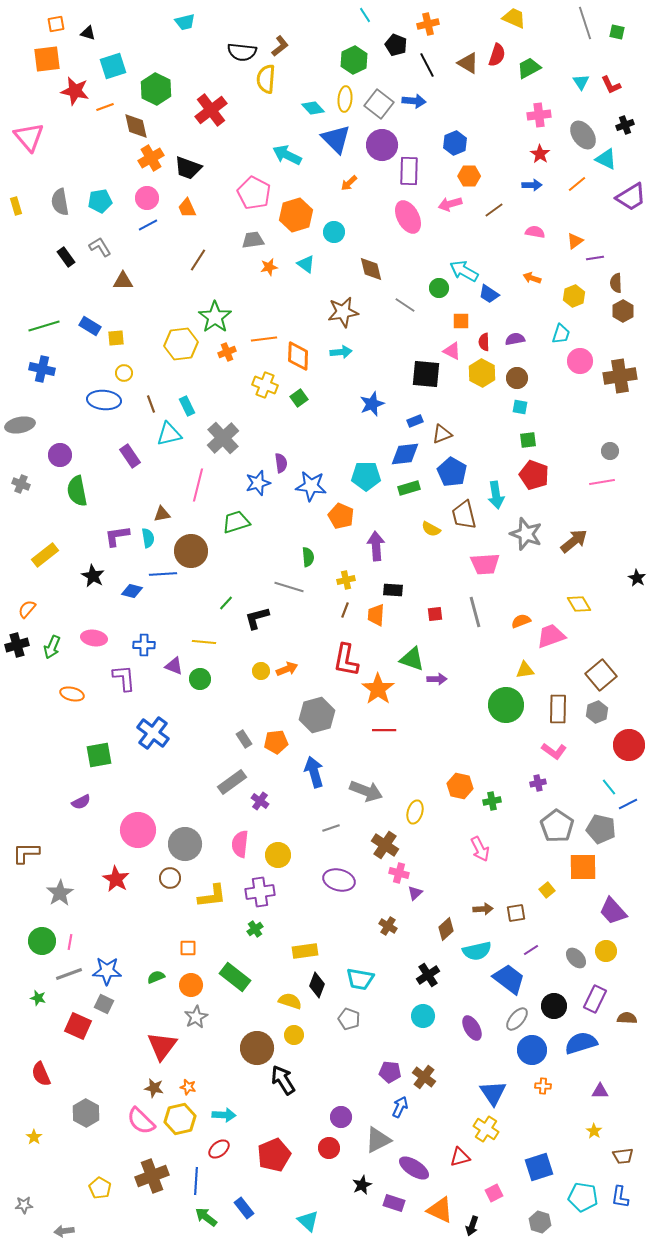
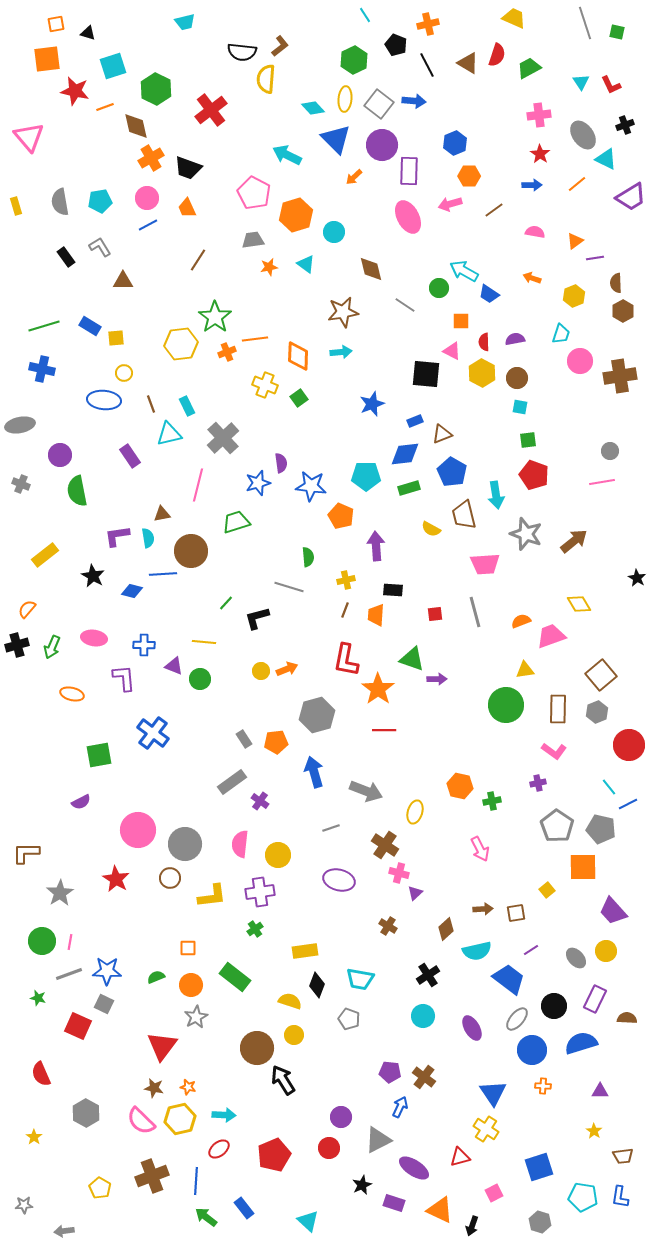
orange arrow at (349, 183): moved 5 px right, 6 px up
orange line at (264, 339): moved 9 px left
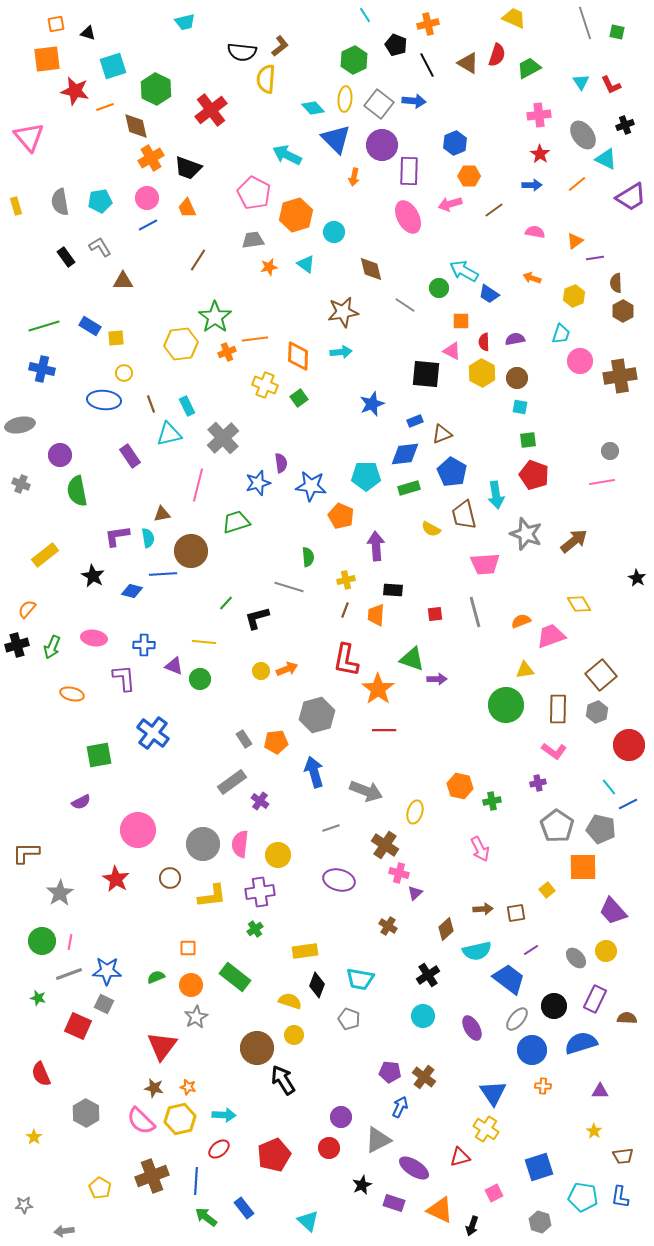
orange arrow at (354, 177): rotated 36 degrees counterclockwise
gray circle at (185, 844): moved 18 px right
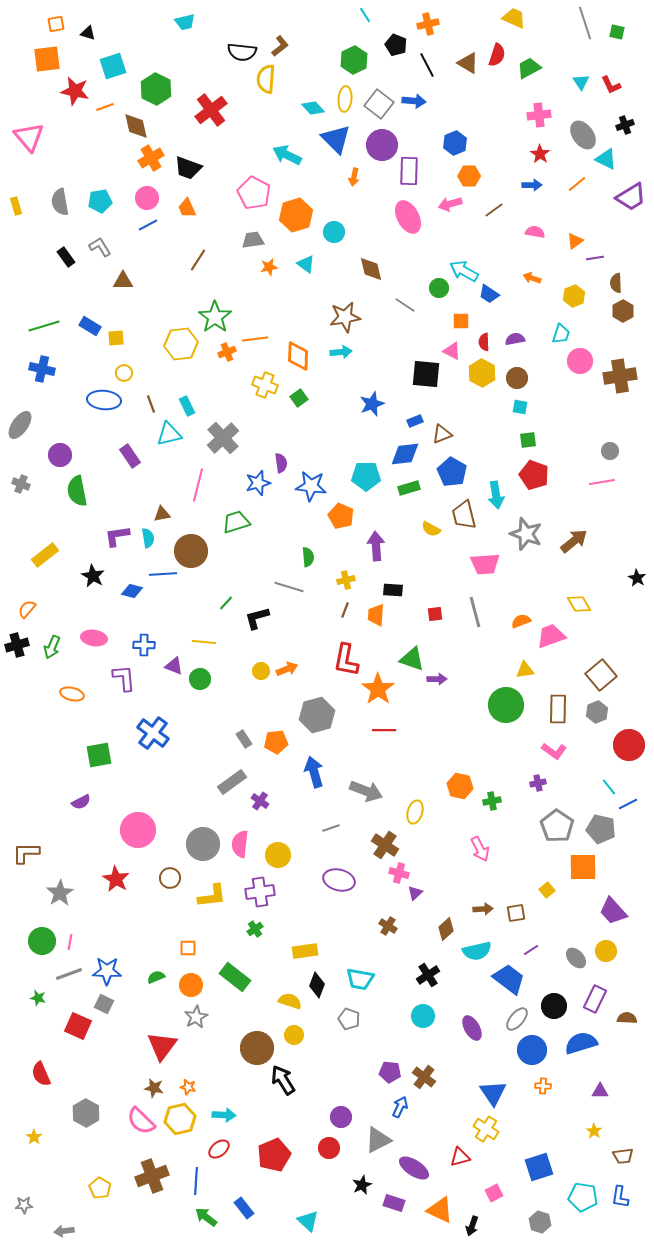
brown star at (343, 312): moved 2 px right, 5 px down
gray ellipse at (20, 425): rotated 44 degrees counterclockwise
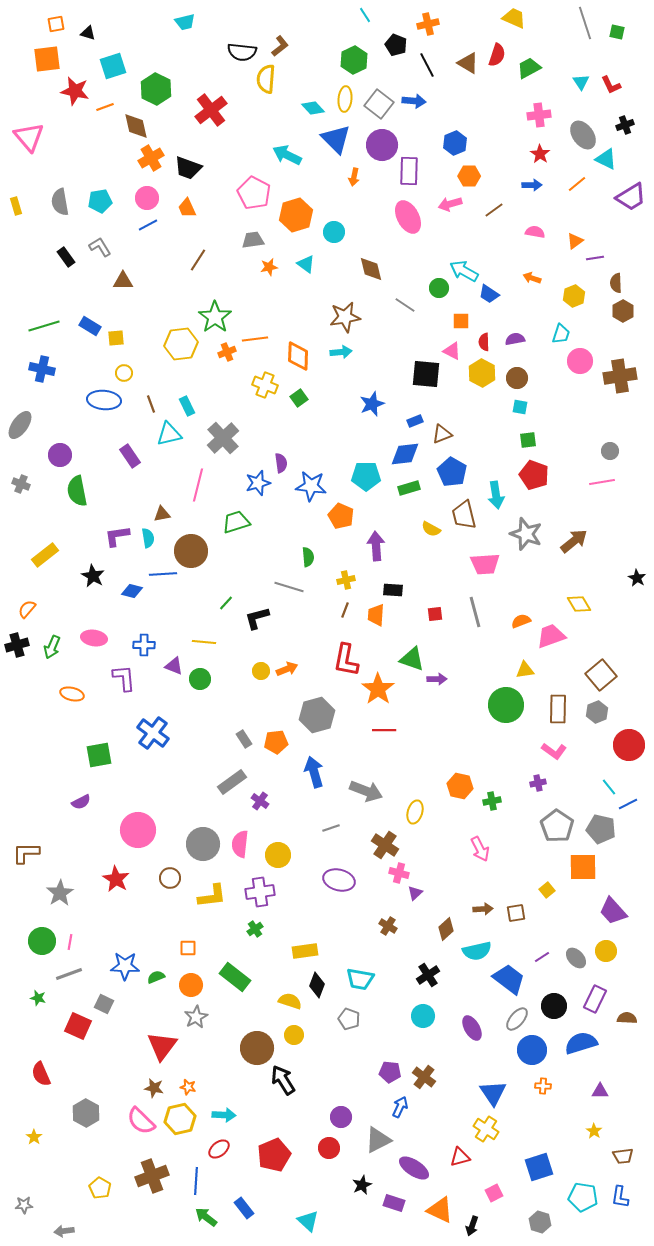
purple line at (531, 950): moved 11 px right, 7 px down
blue star at (107, 971): moved 18 px right, 5 px up
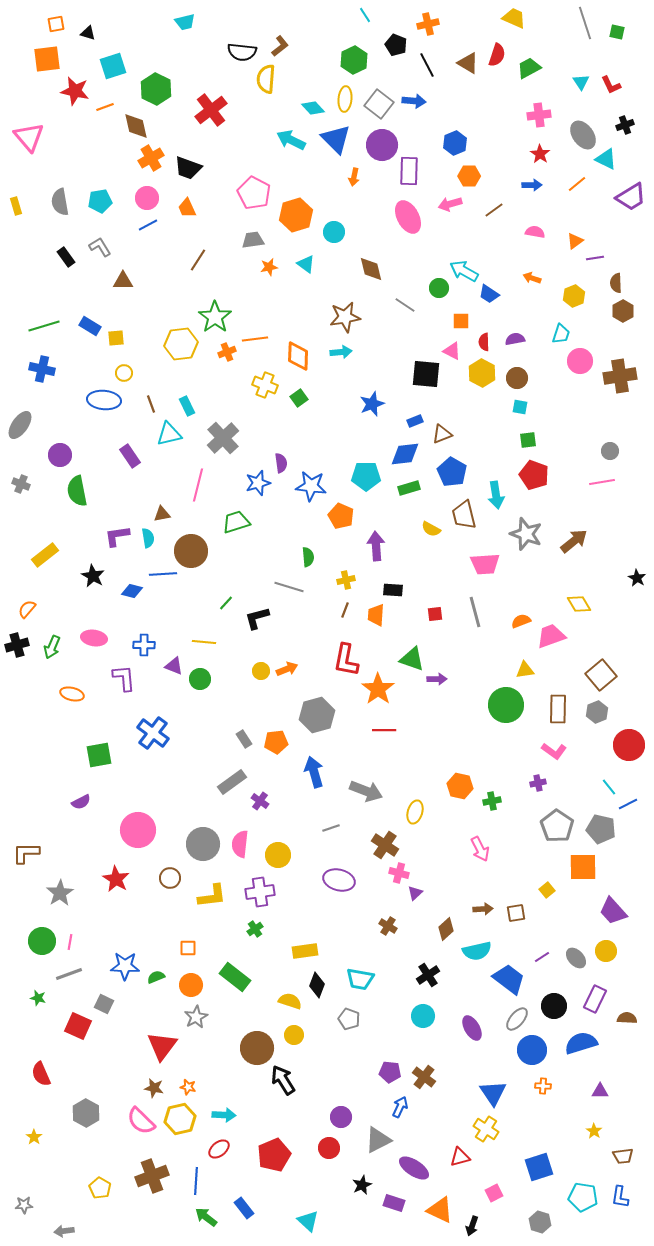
cyan arrow at (287, 155): moved 4 px right, 15 px up
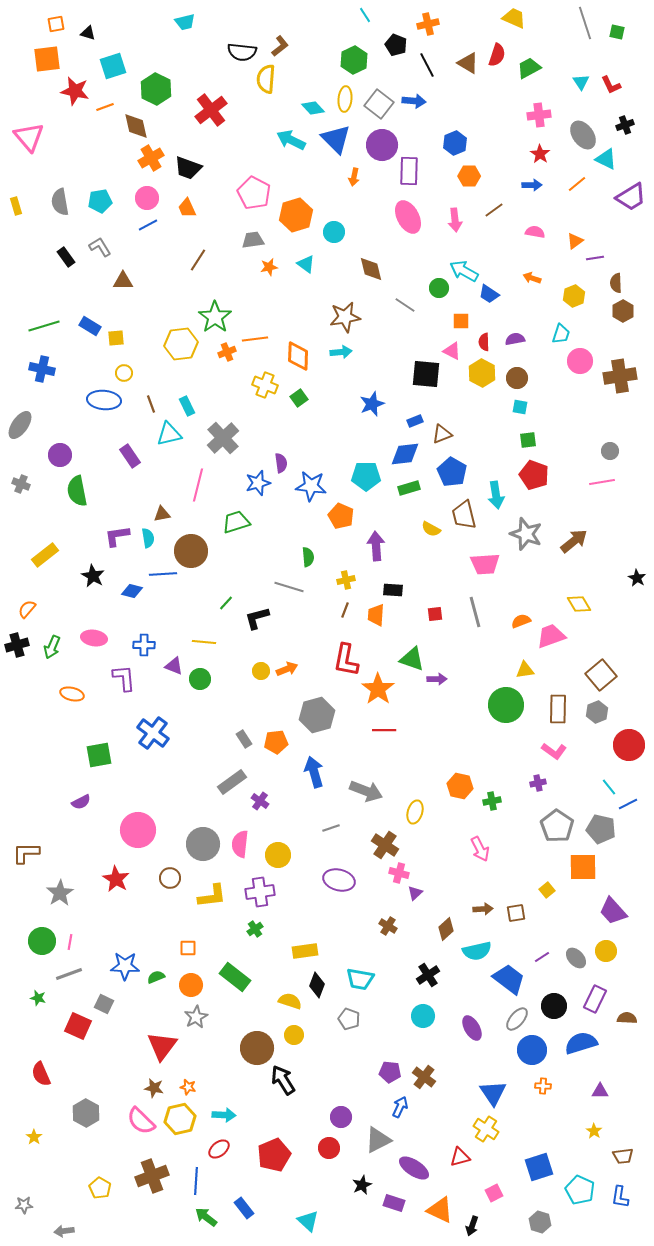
pink arrow at (450, 204): moved 5 px right, 16 px down; rotated 80 degrees counterclockwise
cyan pentagon at (583, 1197): moved 3 px left, 7 px up; rotated 16 degrees clockwise
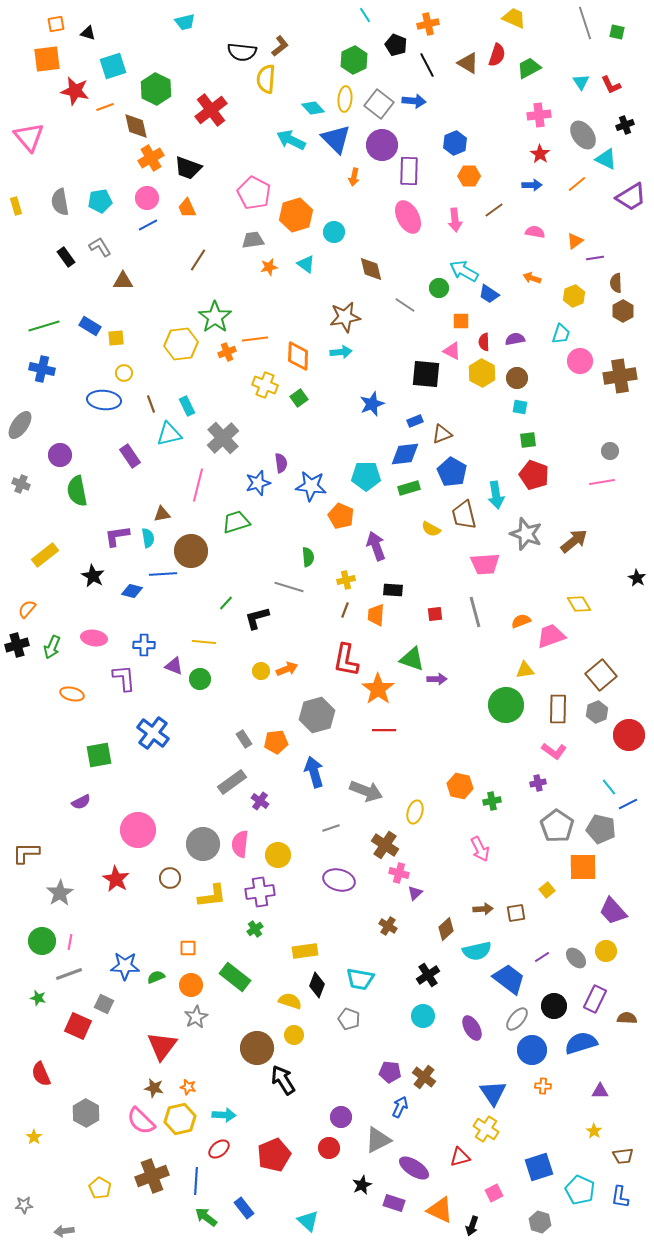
purple arrow at (376, 546): rotated 16 degrees counterclockwise
red circle at (629, 745): moved 10 px up
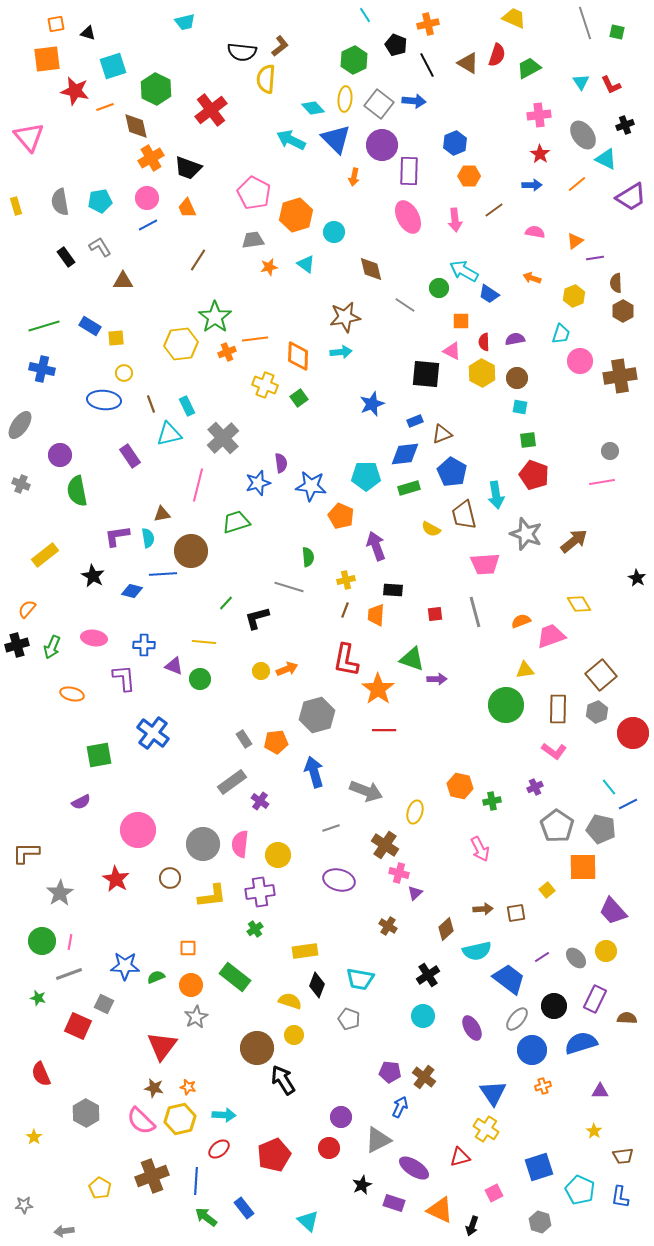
red circle at (629, 735): moved 4 px right, 2 px up
purple cross at (538, 783): moved 3 px left, 4 px down; rotated 14 degrees counterclockwise
orange cross at (543, 1086): rotated 21 degrees counterclockwise
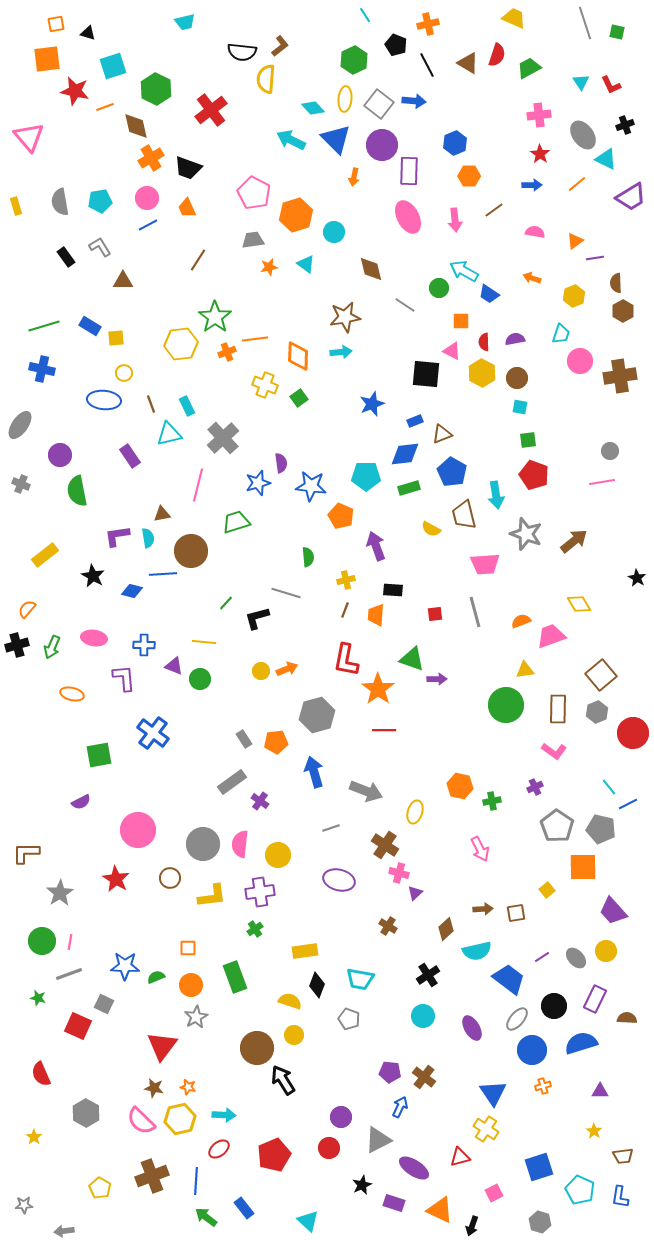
gray line at (289, 587): moved 3 px left, 6 px down
green rectangle at (235, 977): rotated 32 degrees clockwise
